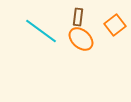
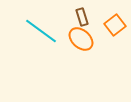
brown rectangle: moved 4 px right; rotated 24 degrees counterclockwise
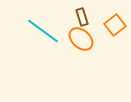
cyan line: moved 2 px right
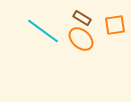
brown rectangle: moved 1 px down; rotated 42 degrees counterclockwise
orange square: rotated 30 degrees clockwise
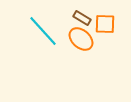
orange square: moved 10 px left, 1 px up; rotated 10 degrees clockwise
cyan line: rotated 12 degrees clockwise
